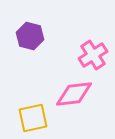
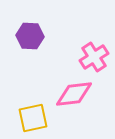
purple hexagon: rotated 12 degrees counterclockwise
pink cross: moved 1 px right, 2 px down
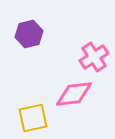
purple hexagon: moved 1 px left, 2 px up; rotated 16 degrees counterclockwise
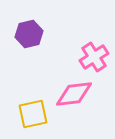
yellow square: moved 4 px up
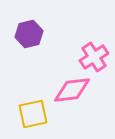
pink diamond: moved 2 px left, 4 px up
